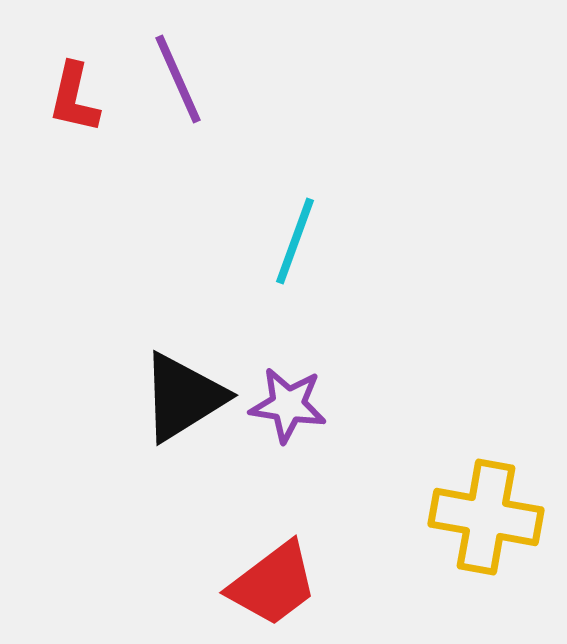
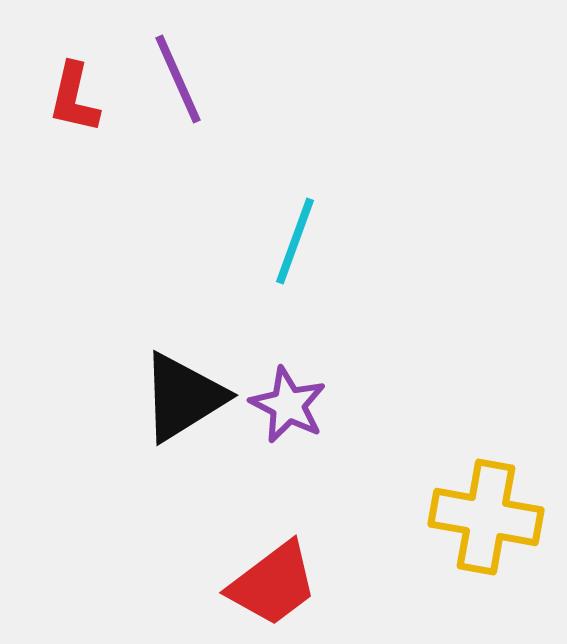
purple star: rotated 18 degrees clockwise
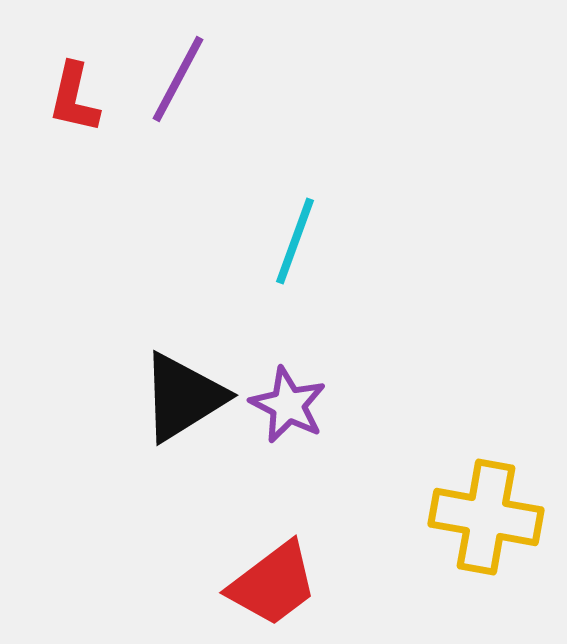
purple line: rotated 52 degrees clockwise
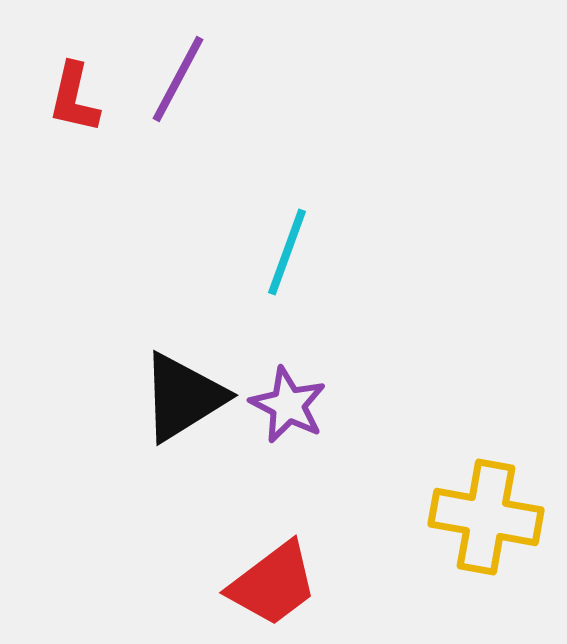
cyan line: moved 8 px left, 11 px down
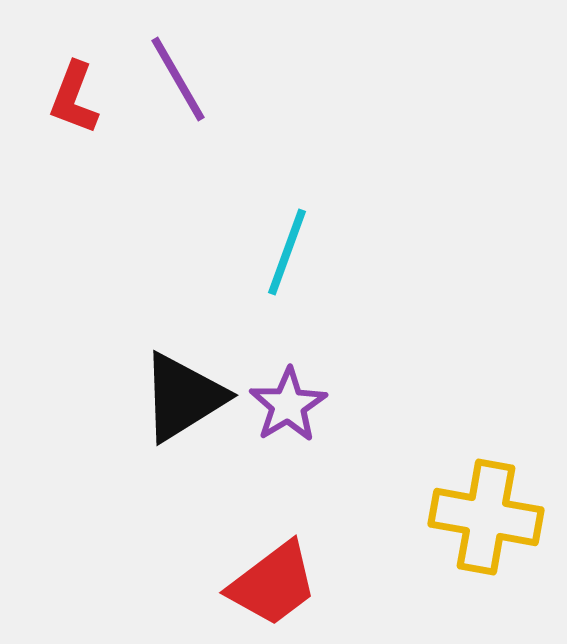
purple line: rotated 58 degrees counterclockwise
red L-shape: rotated 8 degrees clockwise
purple star: rotated 14 degrees clockwise
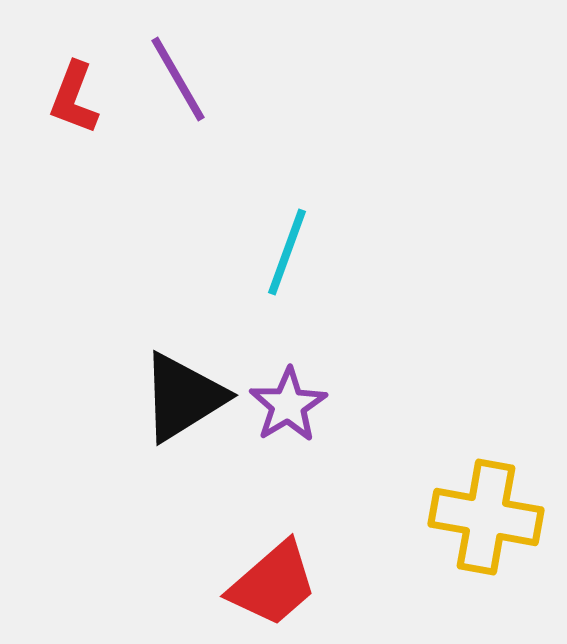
red trapezoid: rotated 4 degrees counterclockwise
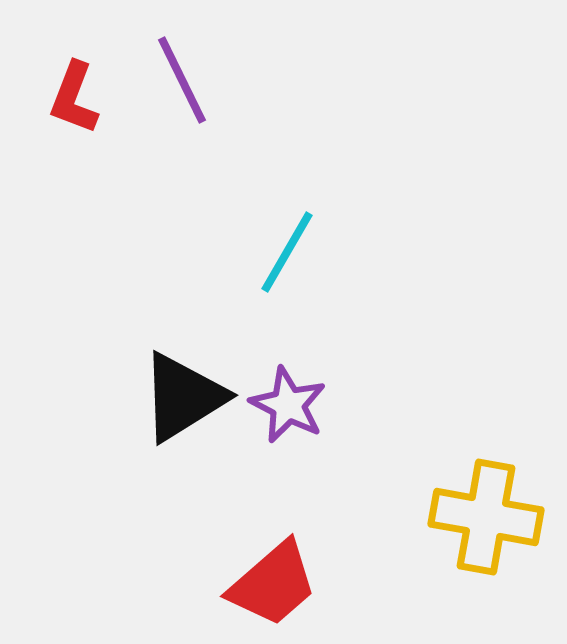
purple line: moved 4 px right, 1 px down; rotated 4 degrees clockwise
cyan line: rotated 10 degrees clockwise
purple star: rotated 14 degrees counterclockwise
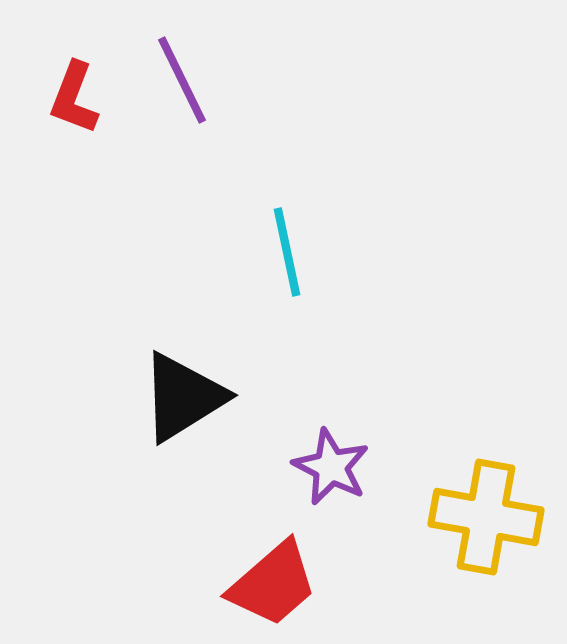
cyan line: rotated 42 degrees counterclockwise
purple star: moved 43 px right, 62 px down
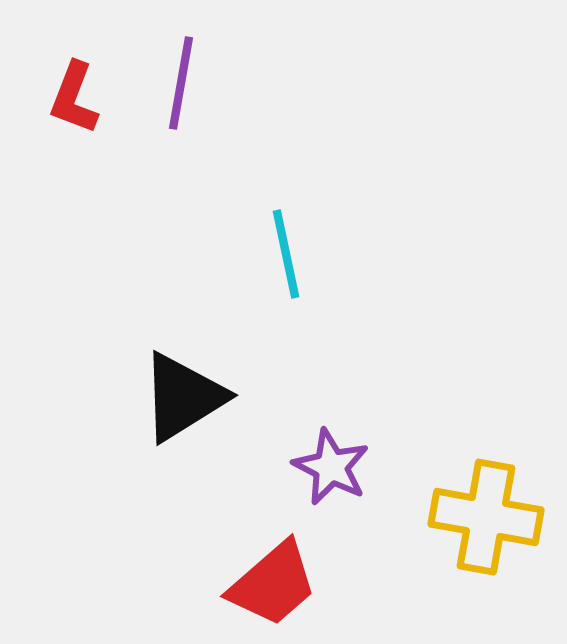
purple line: moved 1 px left, 3 px down; rotated 36 degrees clockwise
cyan line: moved 1 px left, 2 px down
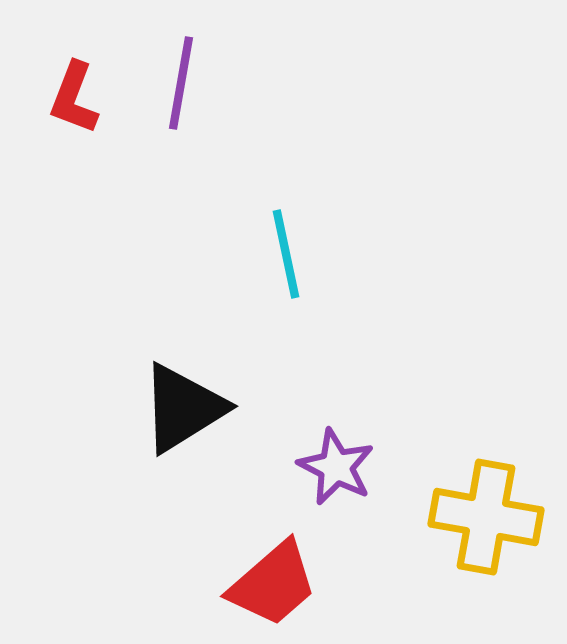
black triangle: moved 11 px down
purple star: moved 5 px right
